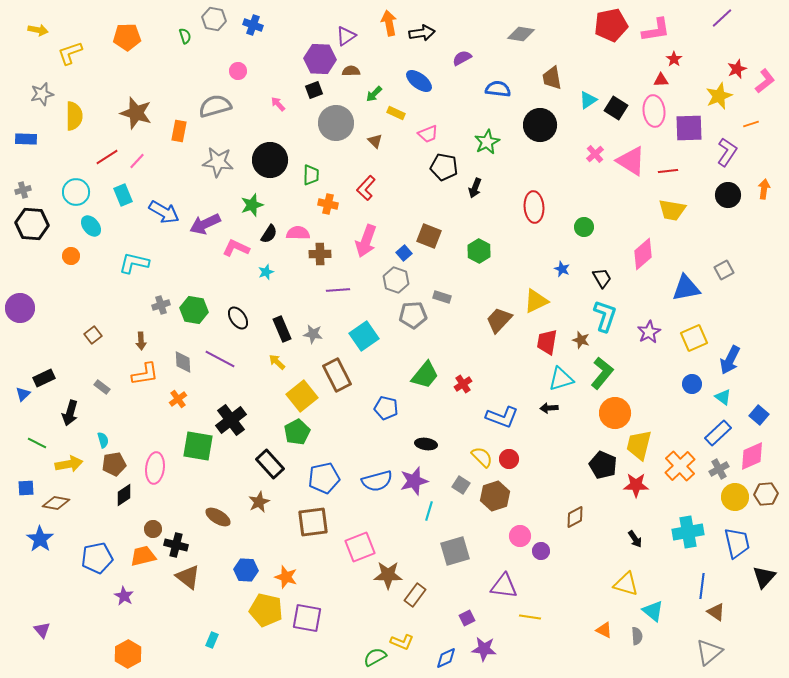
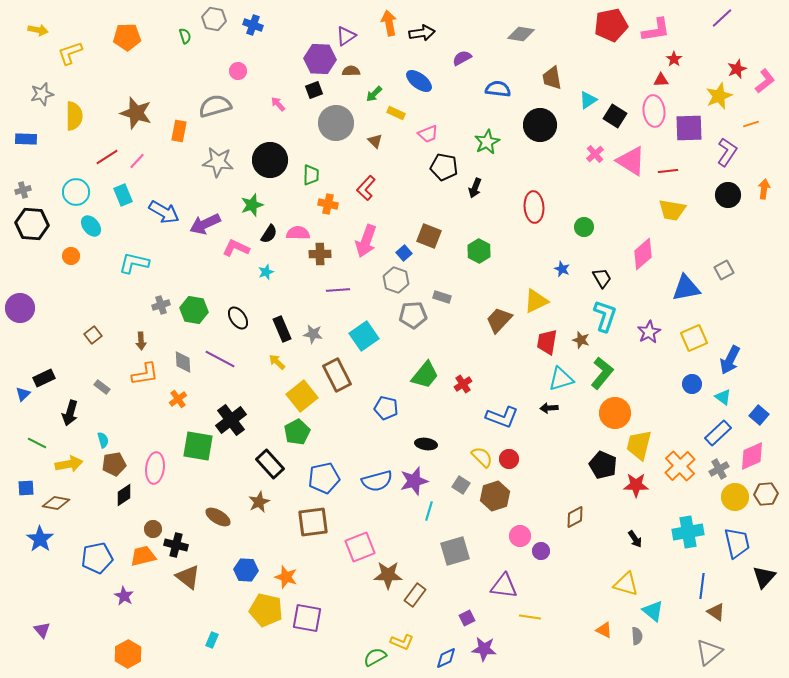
black square at (616, 108): moved 1 px left, 8 px down
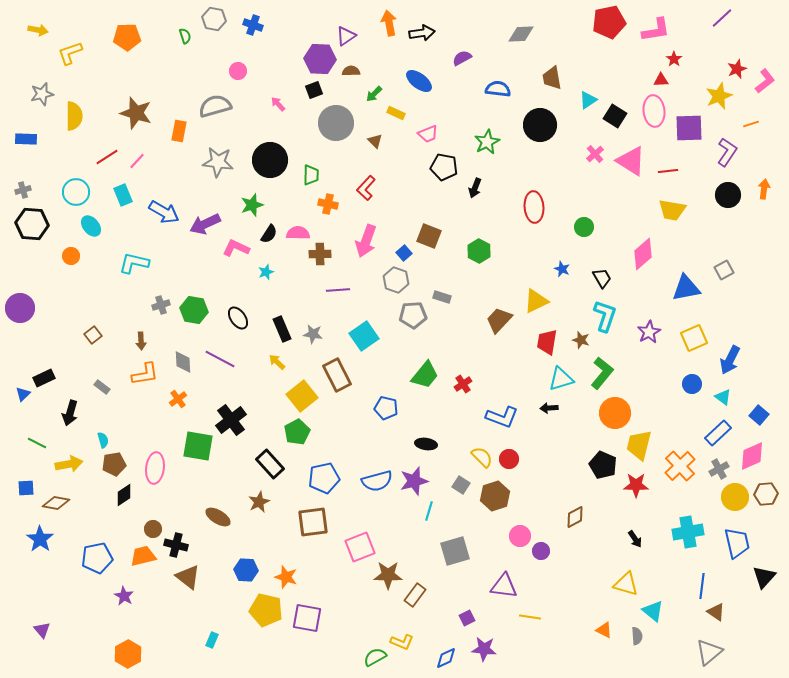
red pentagon at (611, 25): moved 2 px left, 3 px up
gray diamond at (521, 34): rotated 12 degrees counterclockwise
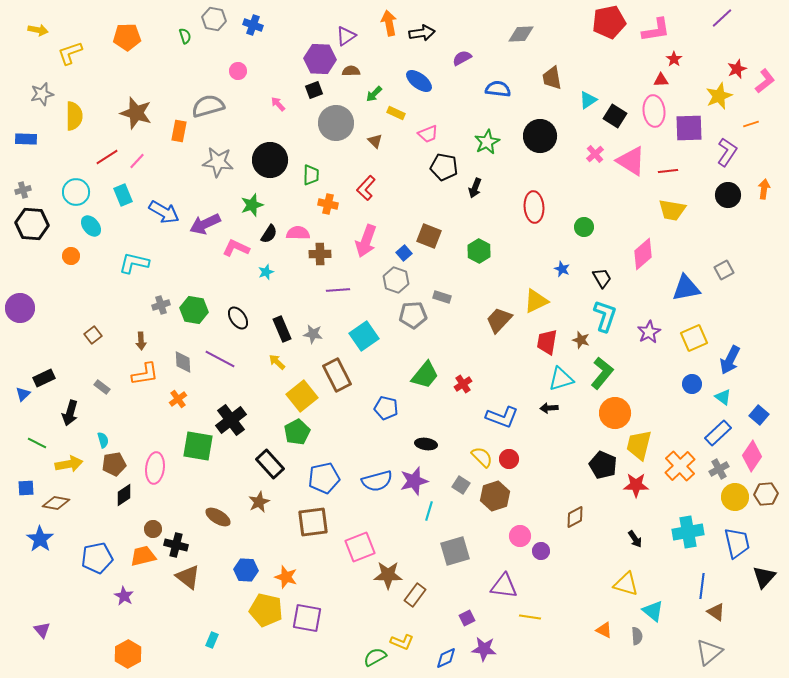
gray semicircle at (215, 106): moved 7 px left
black circle at (540, 125): moved 11 px down
pink diamond at (752, 456): rotated 32 degrees counterclockwise
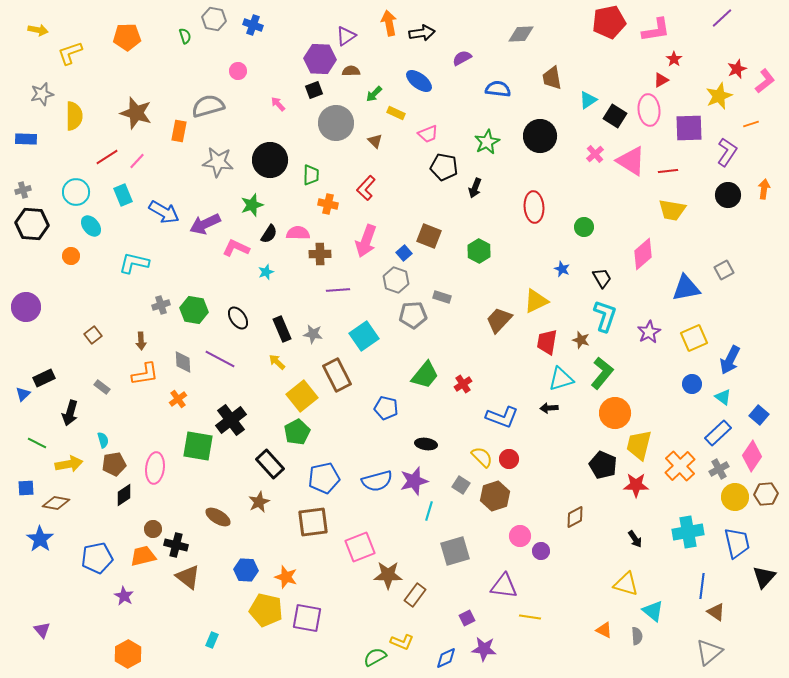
red triangle at (661, 80): rotated 28 degrees counterclockwise
pink ellipse at (654, 111): moved 5 px left, 1 px up
purple circle at (20, 308): moved 6 px right, 1 px up
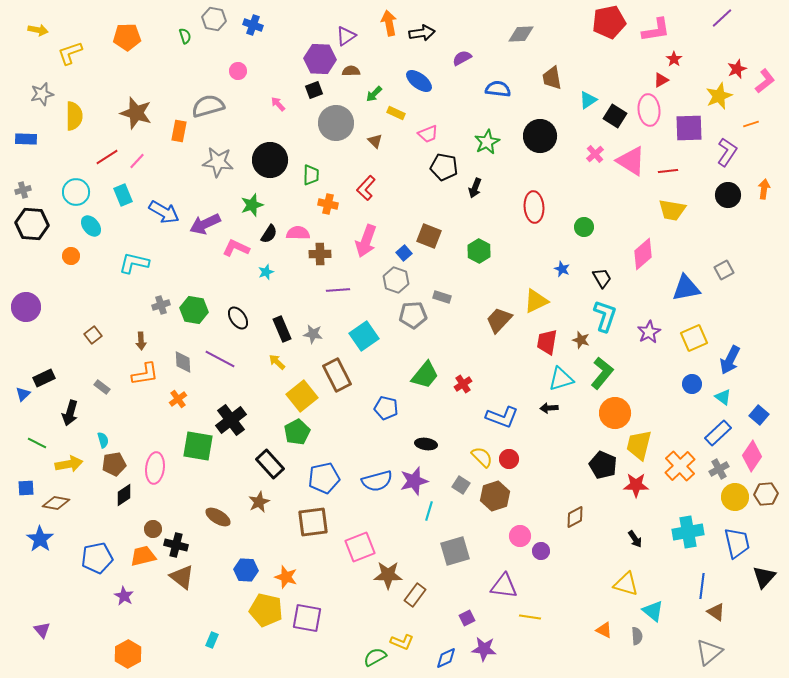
brown triangle at (188, 577): moved 6 px left
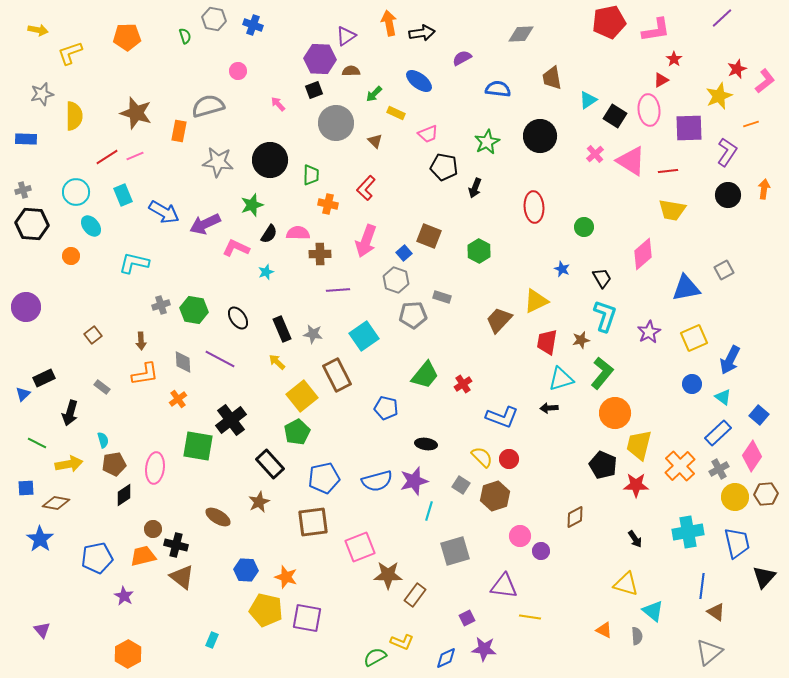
pink line at (137, 161): moved 2 px left, 5 px up; rotated 24 degrees clockwise
brown star at (581, 340): rotated 30 degrees counterclockwise
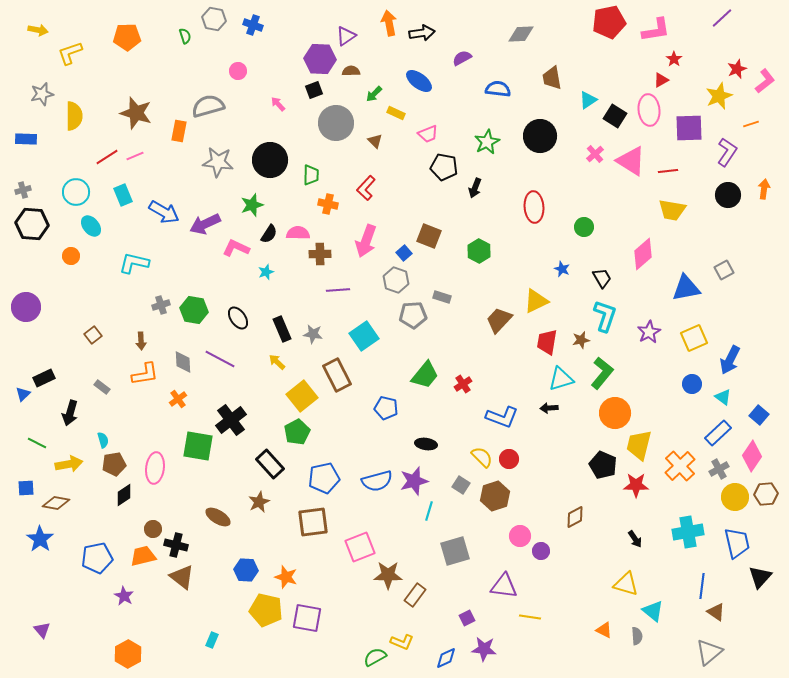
black triangle at (764, 577): moved 4 px left
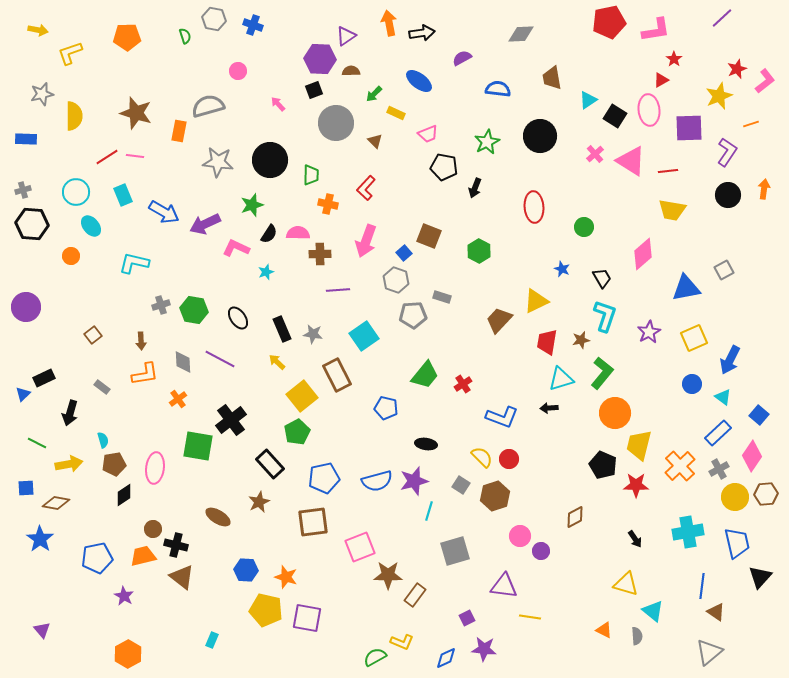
pink line at (135, 156): rotated 30 degrees clockwise
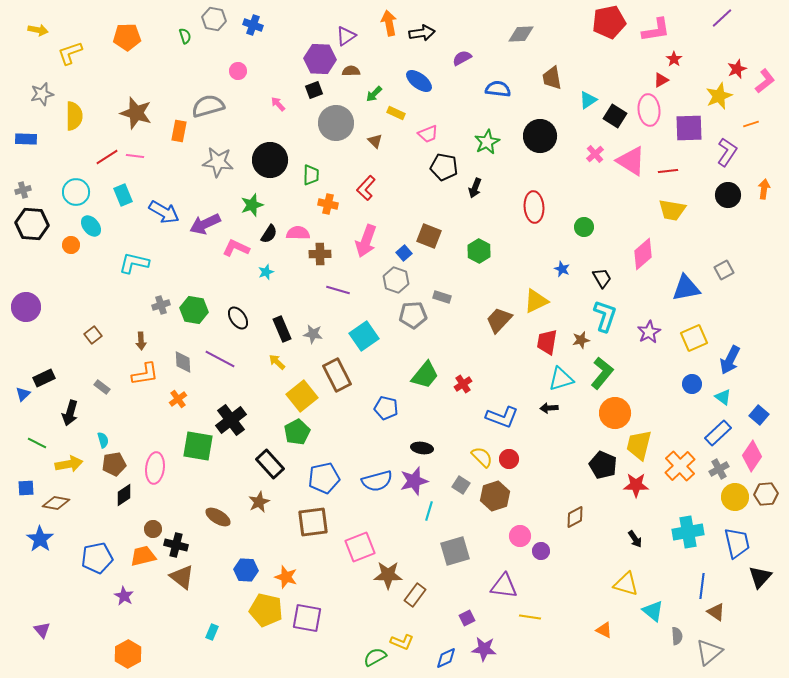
orange circle at (71, 256): moved 11 px up
purple line at (338, 290): rotated 20 degrees clockwise
black ellipse at (426, 444): moved 4 px left, 4 px down
gray semicircle at (637, 636): moved 40 px right
cyan rectangle at (212, 640): moved 8 px up
